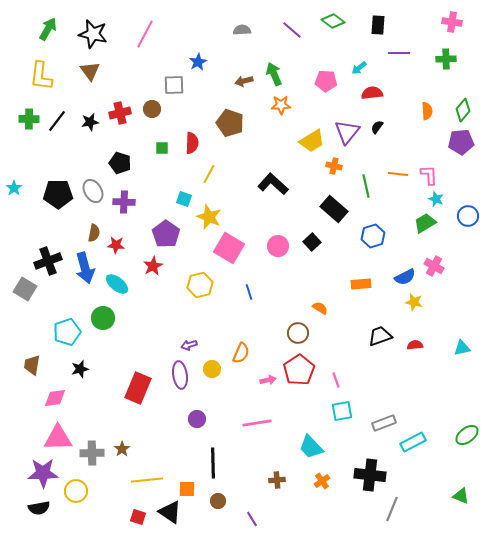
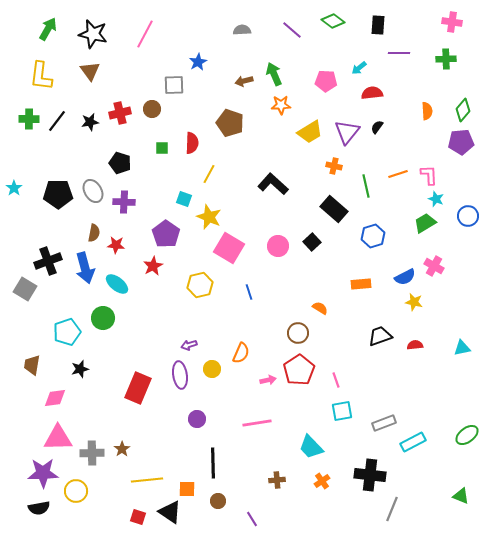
yellow trapezoid at (312, 141): moved 2 px left, 9 px up
orange line at (398, 174): rotated 24 degrees counterclockwise
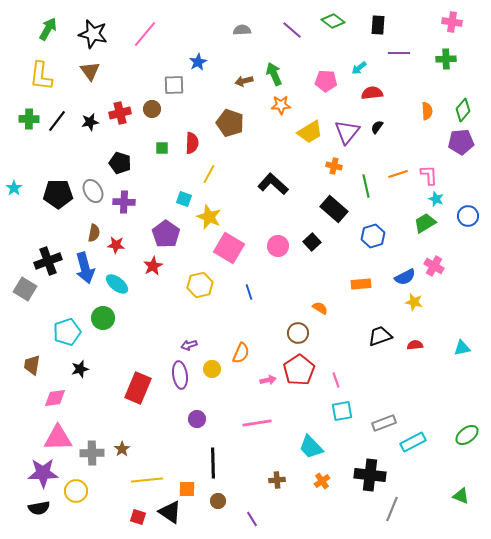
pink line at (145, 34): rotated 12 degrees clockwise
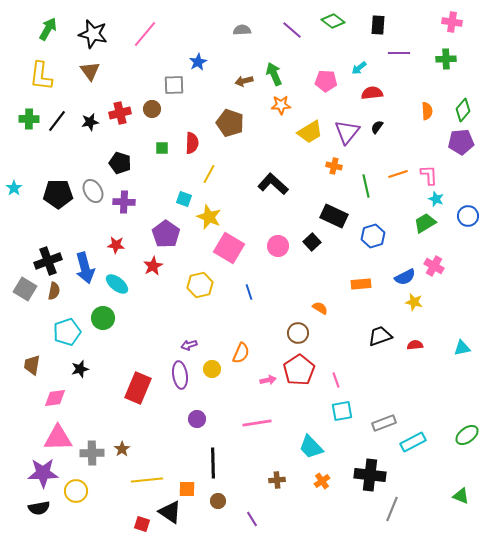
black rectangle at (334, 209): moved 7 px down; rotated 16 degrees counterclockwise
brown semicircle at (94, 233): moved 40 px left, 58 px down
red square at (138, 517): moved 4 px right, 7 px down
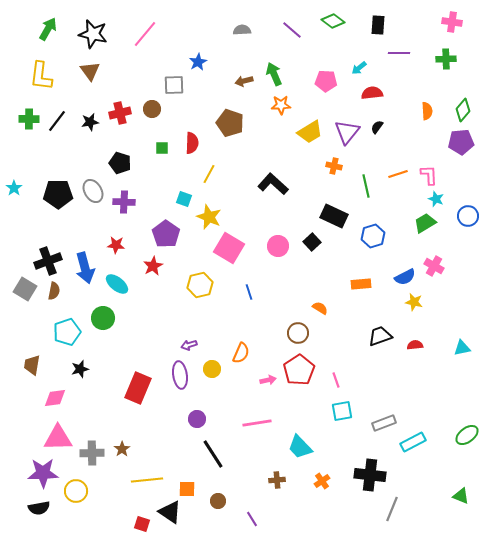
cyan trapezoid at (311, 447): moved 11 px left
black line at (213, 463): moved 9 px up; rotated 32 degrees counterclockwise
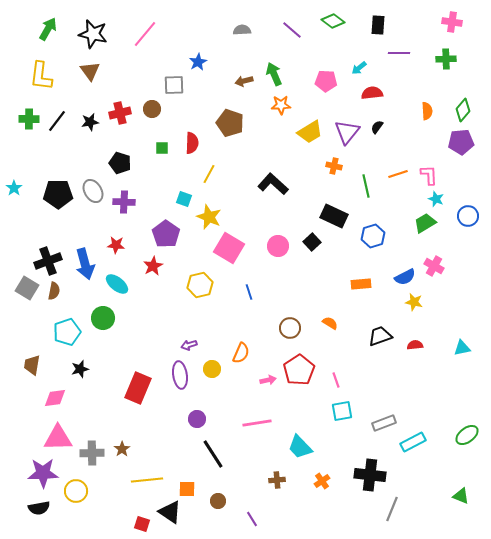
blue arrow at (85, 268): moved 4 px up
gray square at (25, 289): moved 2 px right, 1 px up
orange semicircle at (320, 308): moved 10 px right, 15 px down
brown circle at (298, 333): moved 8 px left, 5 px up
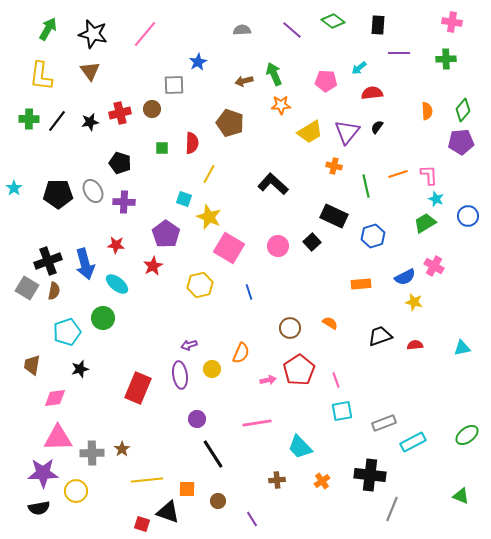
black triangle at (170, 512): moved 2 px left; rotated 15 degrees counterclockwise
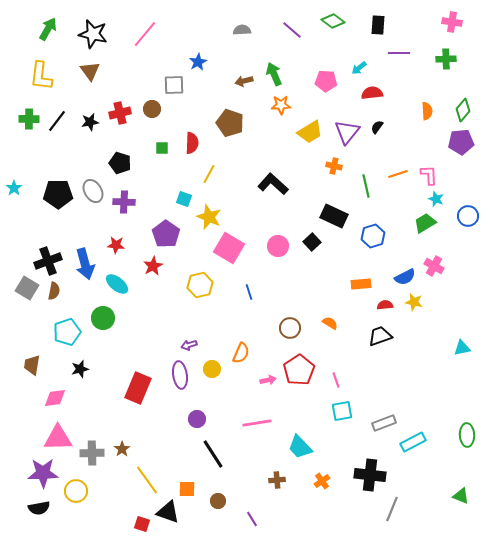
red semicircle at (415, 345): moved 30 px left, 40 px up
green ellipse at (467, 435): rotated 55 degrees counterclockwise
yellow line at (147, 480): rotated 60 degrees clockwise
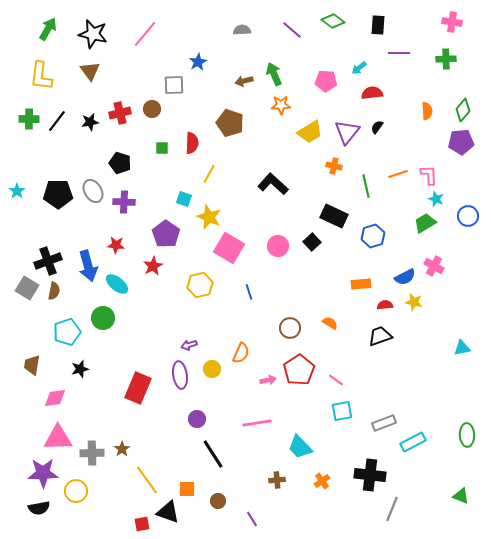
cyan star at (14, 188): moved 3 px right, 3 px down
blue arrow at (85, 264): moved 3 px right, 2 px down
pink line at (336, 380): rotated 35 degrees counterclockwise
red square at (142, 524): rotated 28 degrees counterclockwise
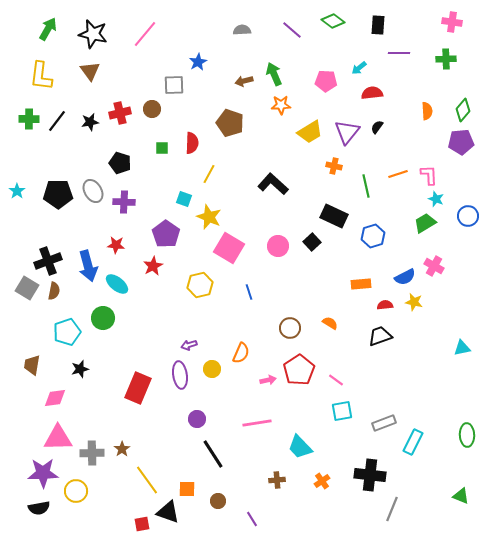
cyan rectangle at (413, 442): rotated 35 degrees counterclockwise
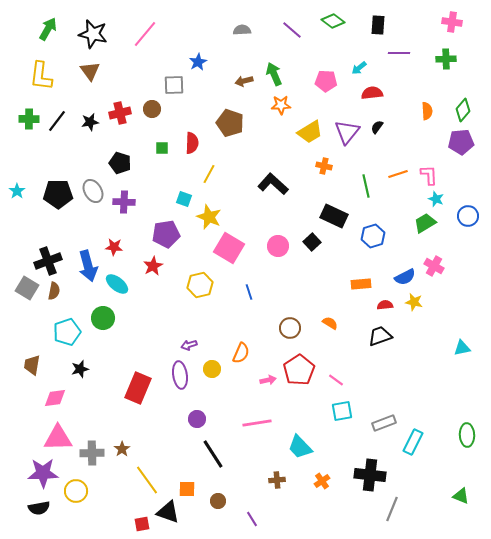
orange cross at (334, 166): moved 10 px left
purple pentagon at (166, 234): rotated 28 degrees clockwise
red star at (116, 245): moved 2 px left, 2 px down
